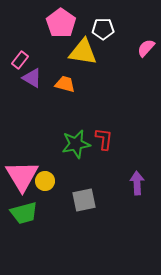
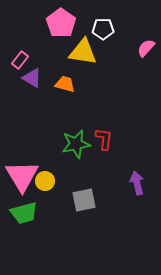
purple arrow: rotated 10 degrees counterclockwise
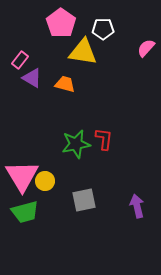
purple arrow: moved 23 px down
green trapezoid: moved 1 px right, 1 px up
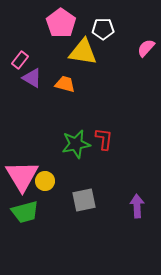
purple arrow: rotated 10 degrees clockwise
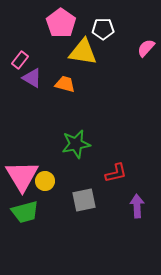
red L-shape: moved 12 px right, 34 px down; rotated 70 degrees clockwise
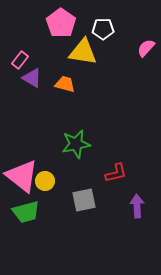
pink triangle: rotated 21 degrees counterclockwise
green trapezoid: moved 1 px right
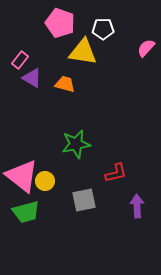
pink pentagon: moved 1 px left; rotated 16 degrees counterclockwise
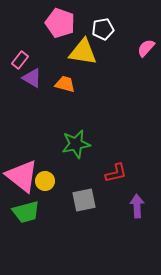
white pentagon: rotated 10 degrees counterclockwise
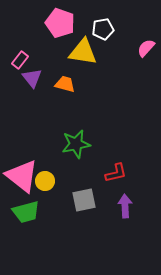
purple triangle: rotated 20 degrees clockwise
purple arrow: moved 12 px left
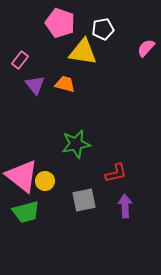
purple triangle: moved 3 px right, 7 px down
